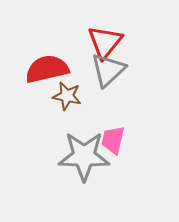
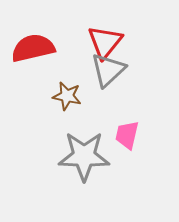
red semicircle: moved 14 px left, 21 px up
pink trapezoid: moved 14 px right, 5 px up
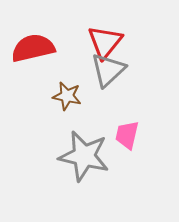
gray star: rotated 12 degrees clockwise
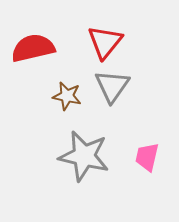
gray triangle: moved 4 px right, 16 px down; rotated 12 degrees counterclockwise
pink trapezoid: moved 20 px right, 22 px down
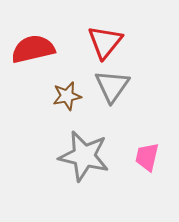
red semicircle: moved 1 px down
brown star: rotated 24 degrees counterclockwise
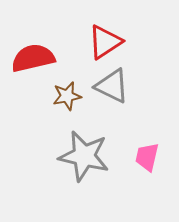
red triangle: rotated 18 degrees clockwise
red semicircle: moved 9 px down
gray triangle: rotated 39 degrees counterclockwise
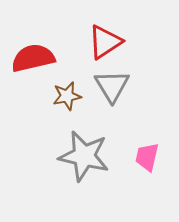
gray triangle: rotated 33 degrees clockwise
